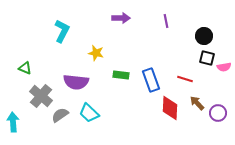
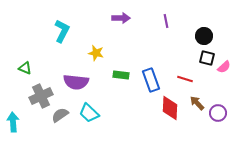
pink semicircle: rotated 32 degrees counterclockwise
gray cross: rotated 25 degrees clockwise
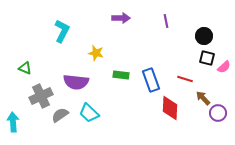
brown arrow: moved 6 px right, 5 px up
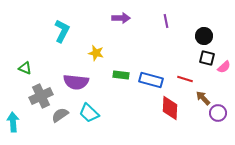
blue rectangle: rotated 55 degrees counterclockwise
